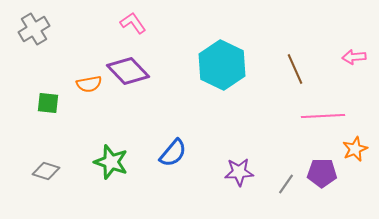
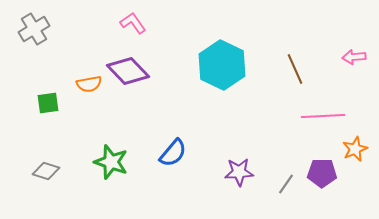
green square: rotated 15 degrees counterclockwise
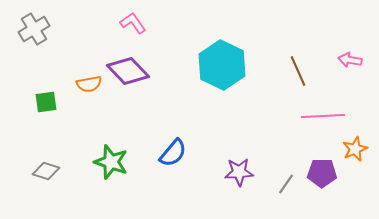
pink arrow: moved 4 px left, 3 px down; rotated 15 degrees clockwise
brown line: moved 3 px right, 2 px down
green square: moved 2 px left, 1 px up
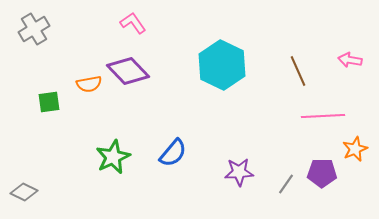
green square: moved 3 px right
green star: moved 2 px right, 5 px up; rotated 28 degrees clockwise
gray diamond: moved 22 px left, 21 px down; rotated 8 degrees clockwise
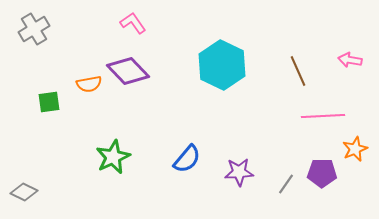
blue semicircle: moved 14 px right, 6 px down
